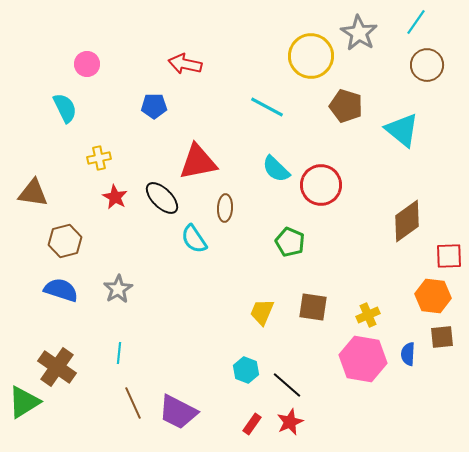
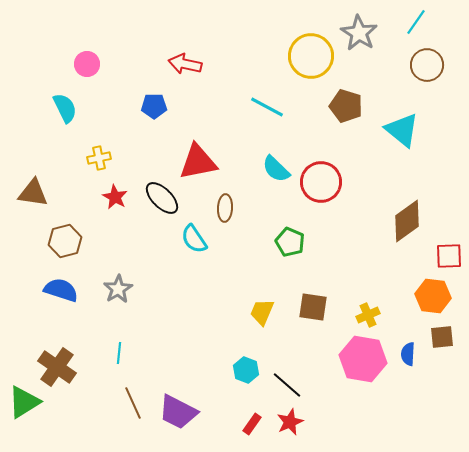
red circle at (321, 185): moved 3 px up
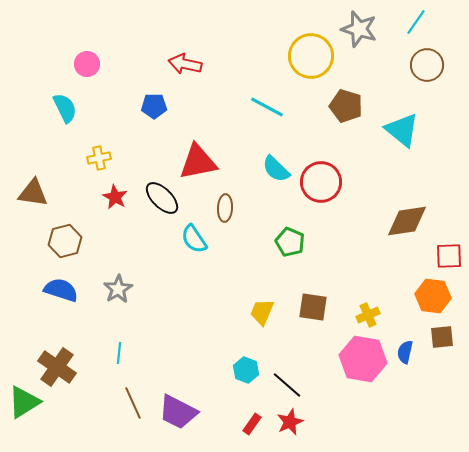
gray star at (359, 33): moved 4 px up; rotated 15 degrees counterclockwise
brown diamond at (407, 221): rotated 27 degrees clockwise
blue semicircle at (408, 354): moved 3 px left, 2 px up; rotated 10 degrees clockwise
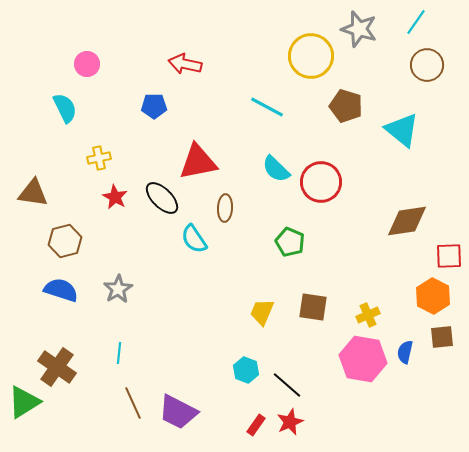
orange hexagon at (433, 296): rotated 20 degrees clockwise
red rectangle at (252, 424): moved 4 px right, 1 px down
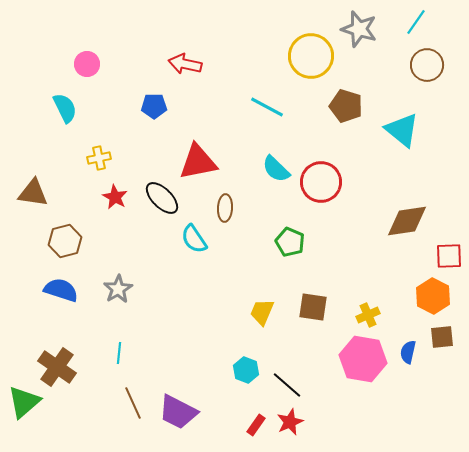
blue semicircle at (405, 352): moved 3 px right
green triangle at (24, 402): rotated 9 degrees counterclockwise
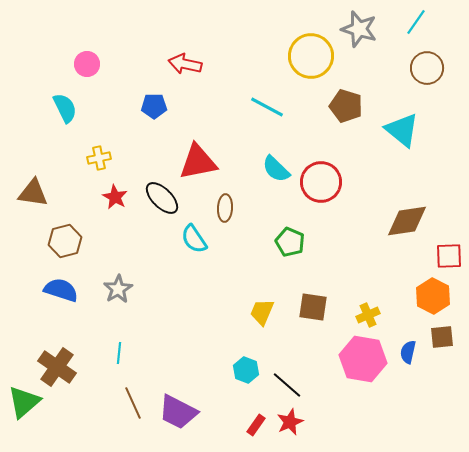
brown circle at (427, 65): moved 3 px down
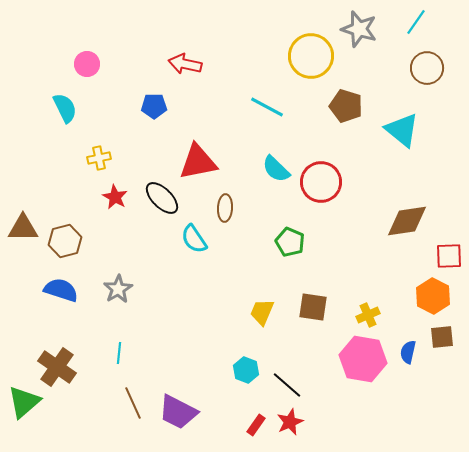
brown triangle at (33, 193): moved 10 px left, 35 px down; rotated 8 degrees counterclockwise
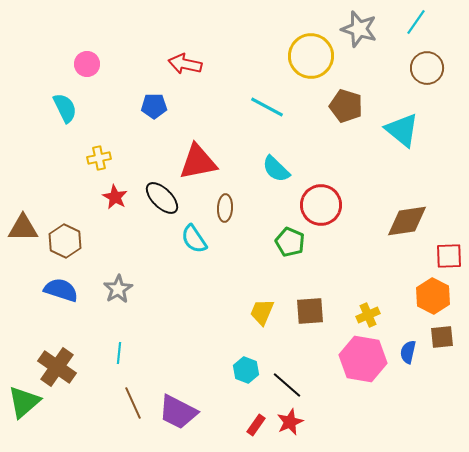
red circle at (321, 182): moved 23 px down
brown hexagon at (65, 241): rotated 20 degrees counterclockwise
brown square at (313, 307): moved 3 px left, 4 px down; rotated 12 degrees counterclockwise
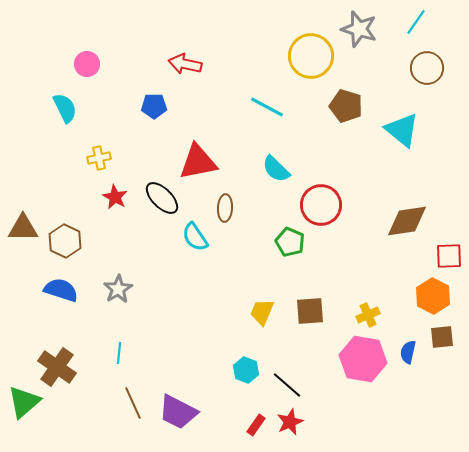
cyan semicircle at (194, 239): moved 1 px right, 2 px up
